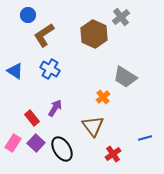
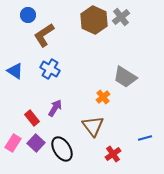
brown hexagon: moved 14 px up
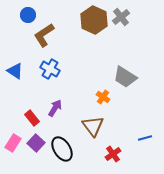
orange cross: rotated 16 degrees counterclockwise
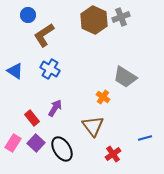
gray cross: rotated 18 degrees clockwise
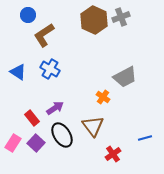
blue triangle: moved 3 px right, 1 px down
gray trapezoid: rotated 60 degrees counterclockwise
purple arrow: rotated 24 degrees clockwise
black ellipse: moved 14 px up
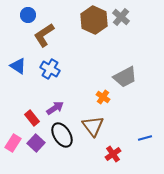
gray cross: rotated 30 degrees counterclockwise
blue triangle: moved 6 px up
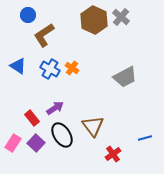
orange cross: moved 31 px left, 29 px up
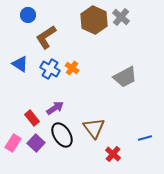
brown L-shape: moved 2 px right, 2 px down
blue triangle: moved 2 px right, 2 px up
brown triangle: moved 1 px right, 2 px down
red cross: rotated 14 degrees counterclockwise
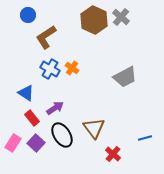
blue triangle: moved 6 px right, 29 px down
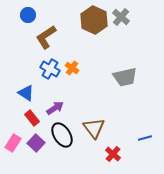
gray trapezoid: rotated 15 degrees clockwise
